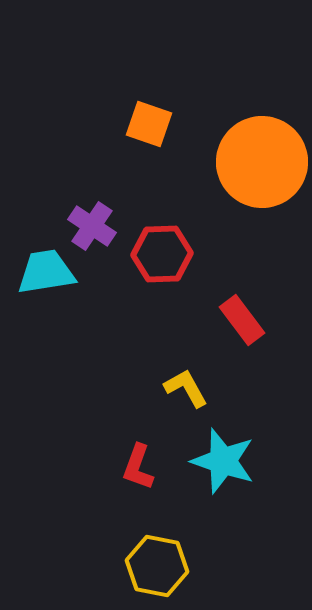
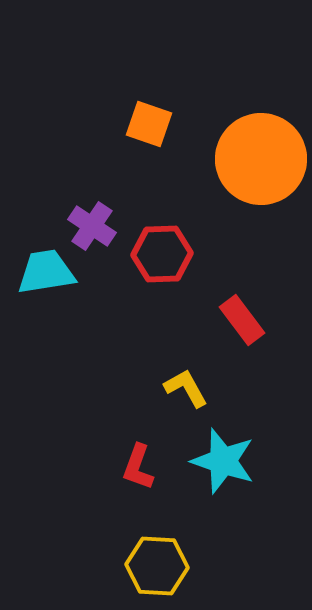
orange circle: moved 1 px left, 3 px up
yellow hexagon: rotated 8 degrees counterclockwise
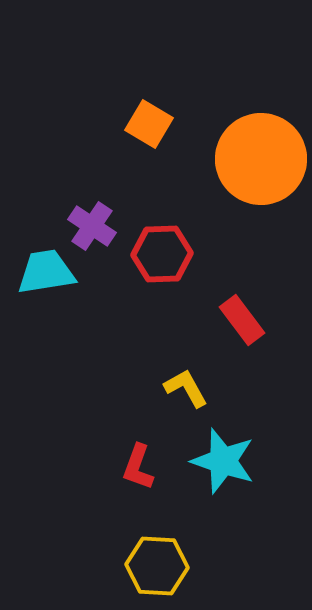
orange square: rotated 12 degrees clockwise
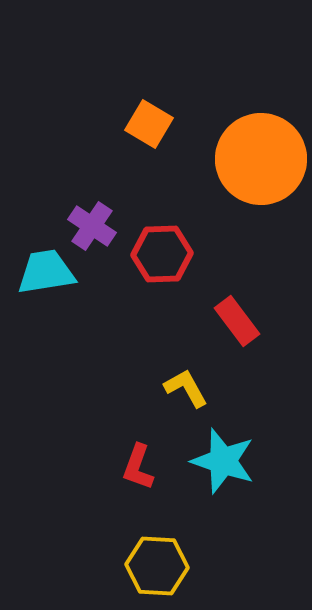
red rectangle: moved 5 px left, 1 px down
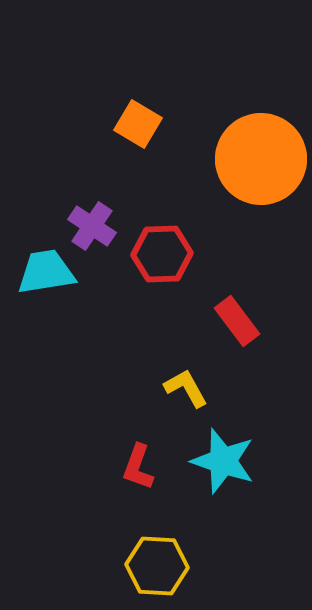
orange square: moved 11 px left
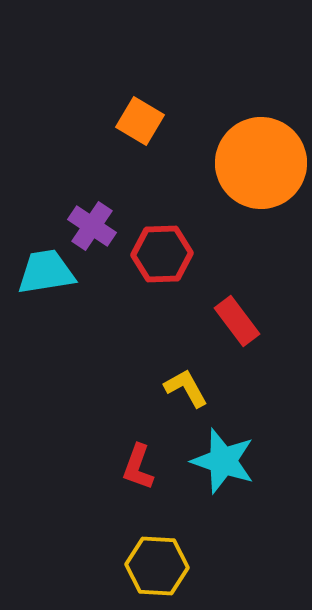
orange square: moved 2 px right, 3 px up
orange circle: moved 4 px down
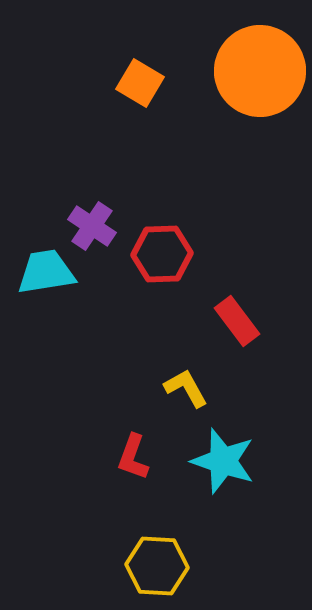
orange square: moved 38 px up
orange circle: moved 1 px left, 92 px up
red L-shape: moved 5 px left, 10 px up
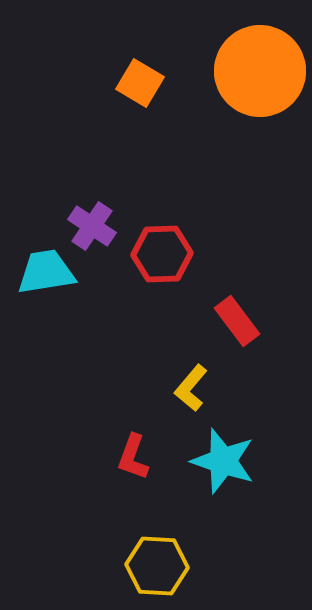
yellow L-shape: moved 5 px right; rotated 111 degrees counterclockwise
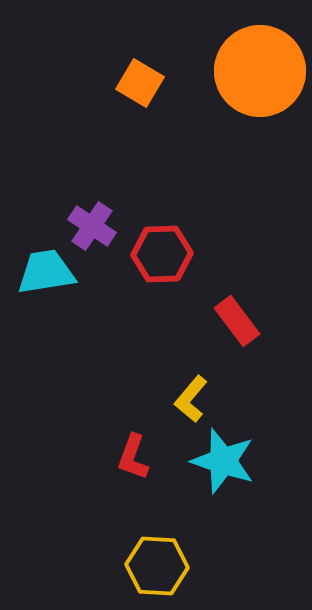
yellow L-shape: moved 11 px down
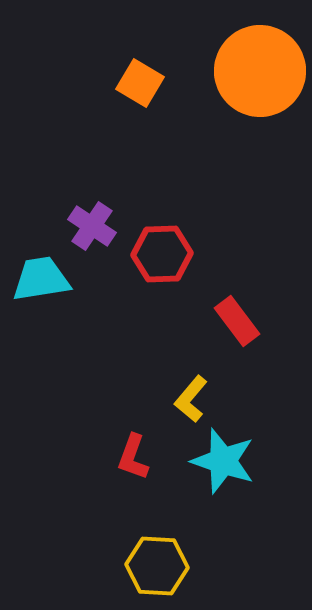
cyan trapezoid: moved 5 px left, 7 px down
